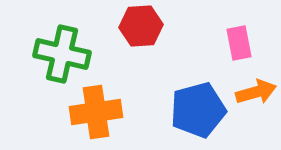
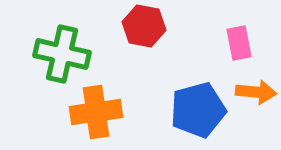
red hexagon: moved 3 px right; rotated 15 degrees clockwise
orange arrow: rotated 21 degrees clockwise
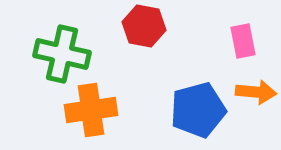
pink rectangle: moved 4 px right, 2 px up
orange cross: moved 5 px left, 2 px up
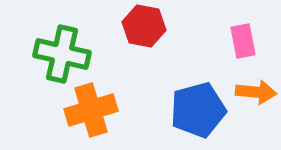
orange cross: rotated 9 degrees counterclockwise
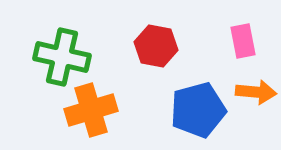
red hexagon: moved 12 px right, 20 px down
green cross: moved 3 px down
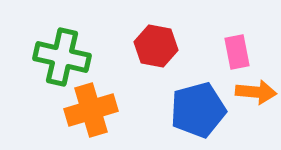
pink rectangle: moved 6 px left, 11 px down
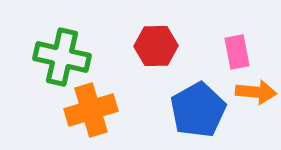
red hexagon: rotated 12 degrees counterclockwise
blue pentagon: rotated 14 degrees counterclockwise
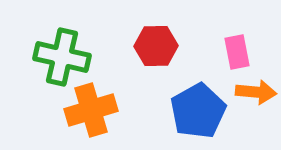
blue pentagon: moved 1 px down
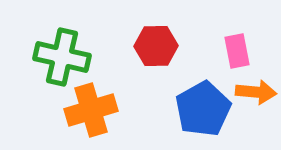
pink rectangle: moved 1 px up
blue pentagon: moved 5 px right, 2 px up
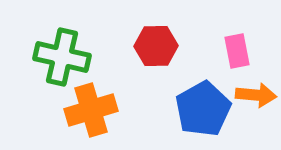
orange arrow: moved 3 px down
